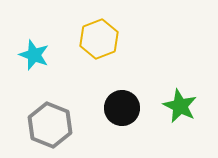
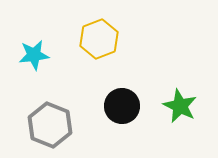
cyan star: rotated 28 degrees counterclockwise
black circle: moved 2 px up
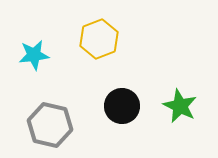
gray hexagon: rotated 9 degrees counterclockwise
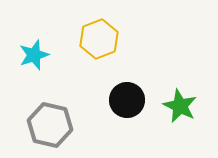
cyan star: rotated 12 degrees counterclockwise
black circle: moved 5 px right, 6 px up
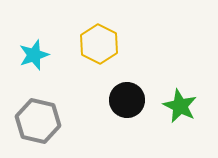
yellow hexagon: moved 5 px down; rotated 12 degrees counterclockwise
gray hexagon: moved 12 px left, 4 px up
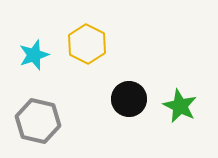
yellow hexagon: moved 12 px left
black circle: moved 2 px right, 1 px up
